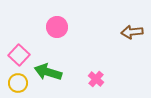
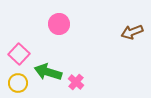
pink circle: moved 2 px right, 3 px up
brown arrow: rotated 15 degrees counterclockwise
pink square: moved 1 px up
pink cross: moved 20 px left, 3 px down
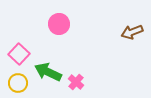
green arrow: rotated 8 degrees clockwise
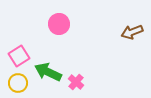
pink square: moved 2 px down; rotated 15 degrees clockwise
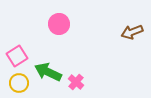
pink square: moved 2 px left
yellow circle: moved 1 px right
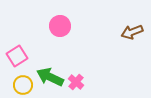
pink circle: moved 1 px right, 2 px down
green arrow: moved 2 px right, 5 px down
yellow circle: moved 4 px right, 2 px down
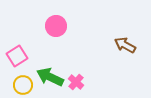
pink circle: moved 4 px left
brown arrow: moved 7 px left, 13 px down; rotated 50 degrees clockwise
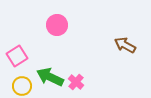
pink circle: moved 1 px right, 1 px up
yellow circle: moved 1 px left, 1 px down
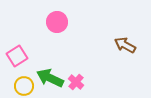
pink circle: moved 3 px up
green arrow: moved 1 px down
yellow circle: moved 2 px right
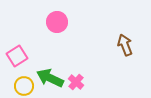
brown arrow: rotated 40 degrees clockwise
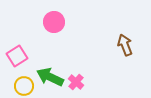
pink circle: moved 3 px left
green arrow: moved 1 px up
